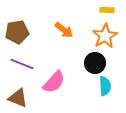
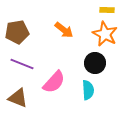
orange star: moved 2 px up; rotated 15 degrees counterclockwise
cyan semicircle: moved 17 px left, 4 px down
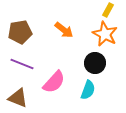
yellow rectangle: moved 1 px right; rotated 64 degrees counterclockwise
brown pentagon: moved 3 px right
cyan semicircle: rotated 24 degrees clockwise
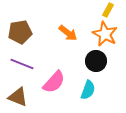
orange arrow: moved 4 px right, 3 px down
black circle: moved 1 px right, 2 px up
brown triangle: moved 1 px up
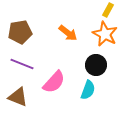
black circle: moved 4 px down
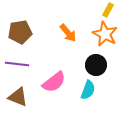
orange arrow: rotated 12 degrees clockwise
purple line: moved 5 px left; rotated 15 degrees counterclockwise
pink semicircle: rotated 10 degrees clockwise
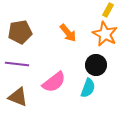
cyan semicircle: moved 2 px up
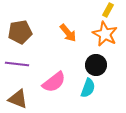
brown triangle: moved 2 px down
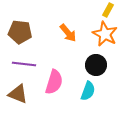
brown pentagon: rotated 15 degrees clockwise
purple line: moved 7 px right
pink semicircle: rotated 35 degrees counterclockwise
cyan semicircle: moved 3 px down
brown triangle: moved 5 px up
